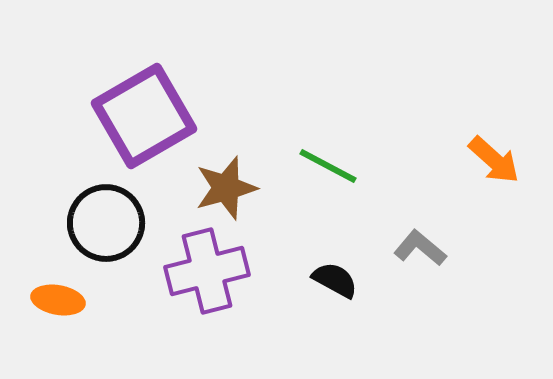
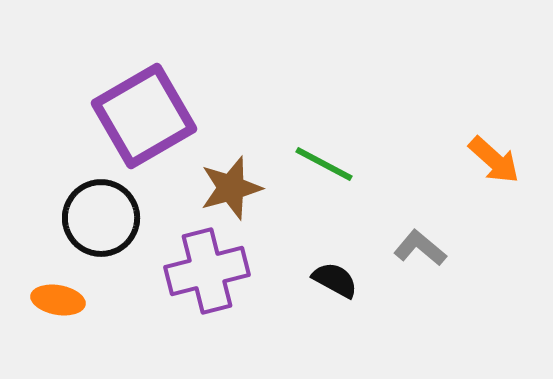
green line: moved 4 px left, 2 px up
brown star: moved 5 px right
black circle: moved 5 px left, 5 px up
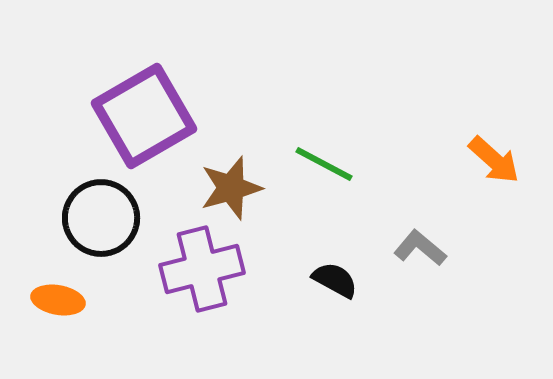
purple cross: moved 5 px left, 2 px up
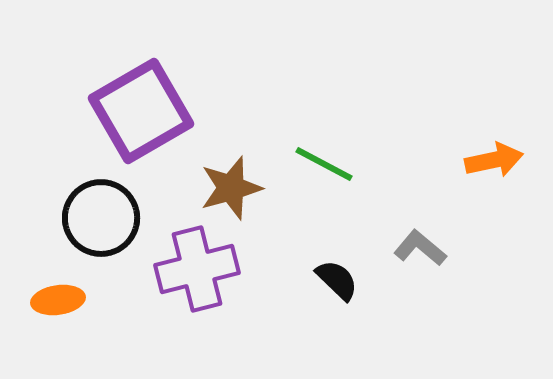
purple square: moved 3 px left, 5 px up
orange arrow: rotated 54 degrees counterclockwise
purple cross: moved 5 px left
black semicircle: moved 2 px right; rotated 15 degrees clockwise
orange ellipse: rotated 18 degrees counterclockwise
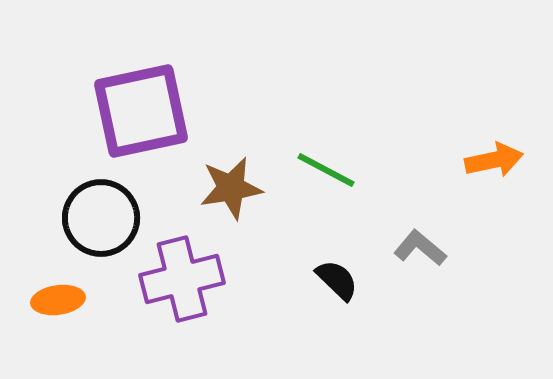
purple square: rotated 18 degrees clockwise
green line: moved 2 px right, 6 px down
brown star: rotated 6 degrees clockwise
purple cross: moved 15 px left, 10 px down
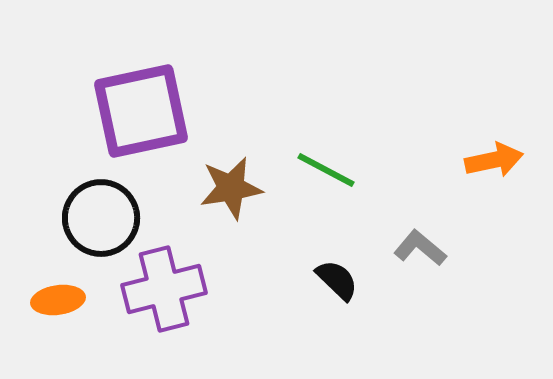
purple cross: moved 18 px left, 10 px down
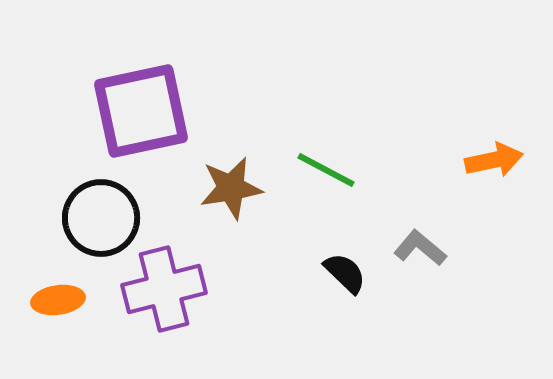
black semicircle: moved 8 px right, 7 px up
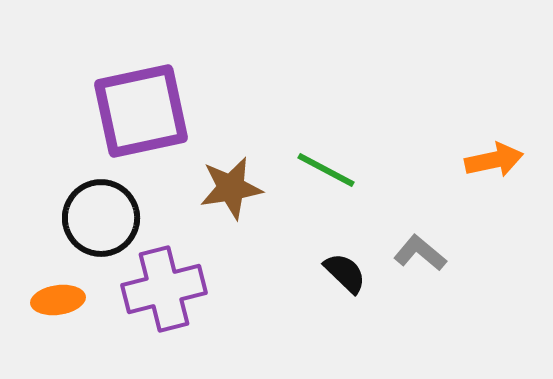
gray L-shape: moved 5 px down
